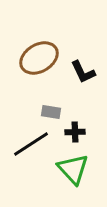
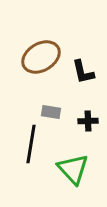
brown ellipse: moved 2 px right, 1 px up
black L-shape: rotated 12 degrees clockwise
black cross: moved 13 px right, 11 px up
black line: rotated 48 degrees counterclockwise
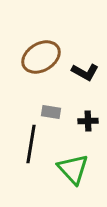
black L-shape: moved 2 px right; rotated 48 degrees counterclockwise
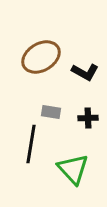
black cross: moved 3 px up
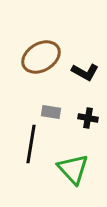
black cross: rotated 12 degrees clockwise
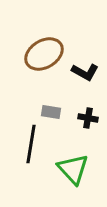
brown ellipse: moved 3 px right, 3 px up
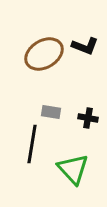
black L-shape: moved 26 px up; rotated 8 degrees counterclockwise
black line: moved 1 px right
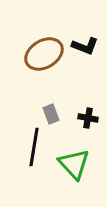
gray rectangle: moved 2 px down; rotated 60 degrees clockwise
black line: moved 2 px right, 3 px down
green triangle: moved 1 px right, 5 px up
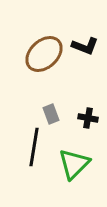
brown ellipse: rotated 12 degrees counterclockwise
green triangle: rotated 28 degrees clockwise
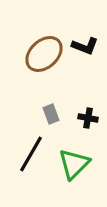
black line: moved 3 px left, 7 px down; rotated 21 degrees clockwise
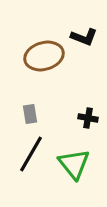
black L-shape: moved 1 px left, 9 px up
brown ellipse: moved 2 px down; rotated 27 degrees clockwise
gray rectangle: moved 21 px left; rotated 12 degrees clockwise
green triangle: rotated 24 degrees counterclockwise
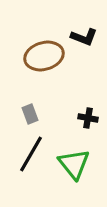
gray rectangle: rotated 12 degrees counterclockwise
